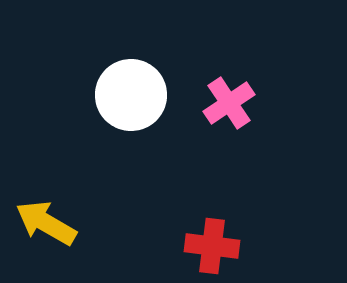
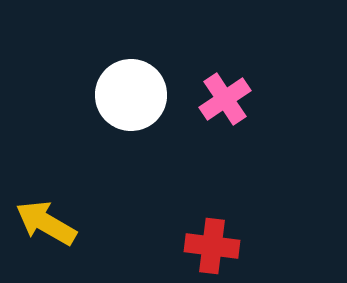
pink cross: moved 4 px left, 4 px up
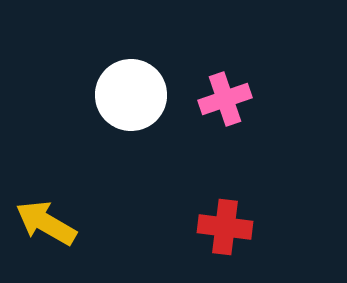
pink cross: rotated 15 degrees clockwise
red cross: moved 13 px right, 19 px up
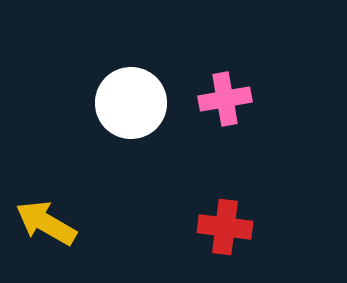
white circle: moved 8 px down
pink cross: rotated 9 degrees clockwise
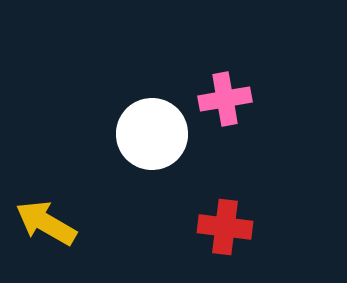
white circle: moved 21 px right, 31 px down
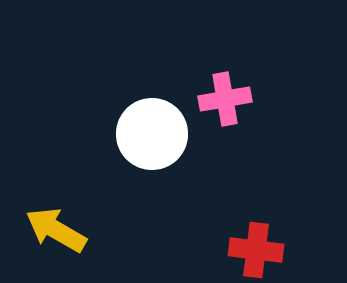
yellow arrow: moved 10 px right, 7 px down
red cross: moved 31 px right, 23 px down
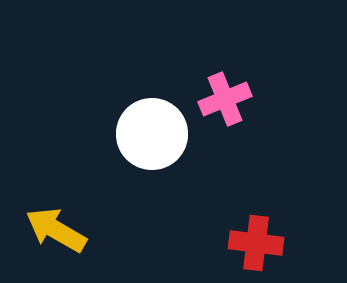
pink cross: rotated 12 degrees counterclockwise
red cross: moved 7 px up
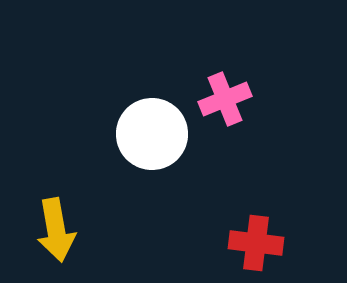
yellow arrow: rotated 130 degrees counterclockwise
